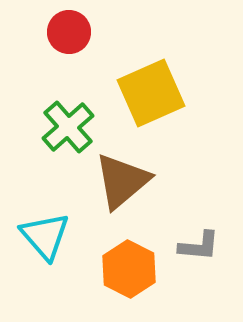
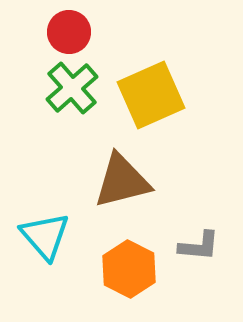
yellow square: moved 2 px down
green cross: moved 4 px right, 39 px up
brown triangle: rotated 26 degrees clockwise
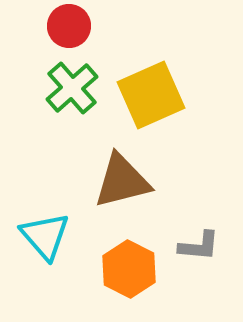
red circle: moved 6 px up
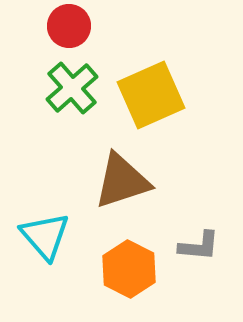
brown triangle: rotated 4 degrees counterclockwise
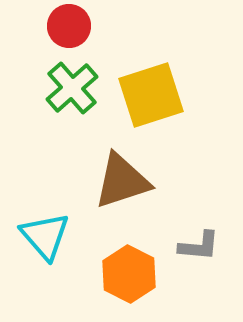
yellow square: rotated 6 degrees clockwise
orange hexagon: moved 5 px down
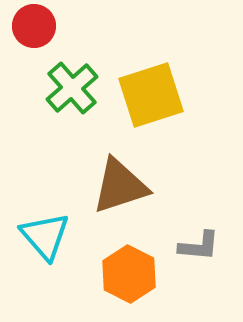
red circle: moved 35 px left
brown triangle: moved 2 px left, 5 px down
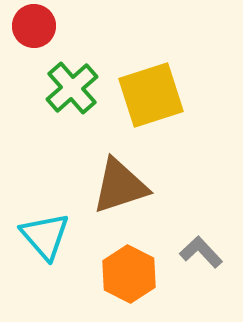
gray L-shape: moved 2 px right, 6 px down; rotated 138 degrees counterclockwise
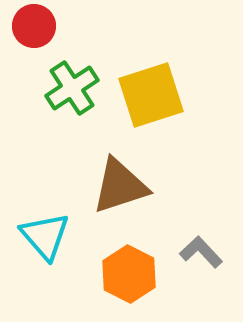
green cross: rotated 8 degrees clockwise
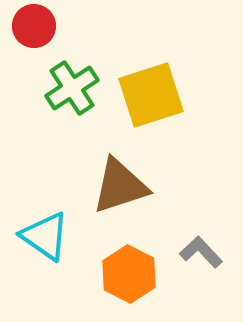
cyan triangle: rotated 14 degrees counterclockwise
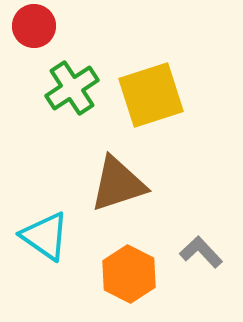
brown triangle: moved 2 px left, 2 px up
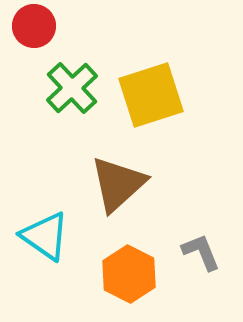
green cross: rotated 10 degrees counterclockwise
brown triangle: rotated 24 degrees counterclockwise
gray L-shape: rotated 21 degrees clockwise
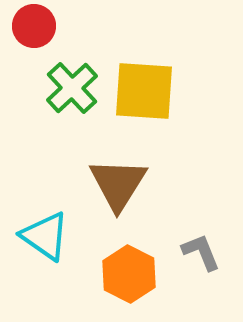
yellow square: moved 7 px left, 4 px up; rotated 22 degrees clockwise
brown triangle: rotated 16 degrees counterclockwise
